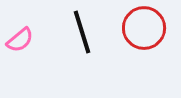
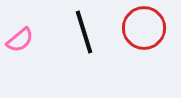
black line: moved 2 px right
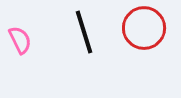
pink semicircle: rotated 76 degrees counterclockwise
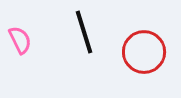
red circle: moved 24 px down
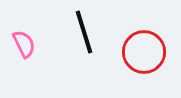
pink semicircle: moved 4 px right, 4 px down
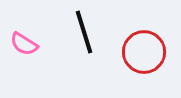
pink semicircle: rotated 148 degrees clockwise
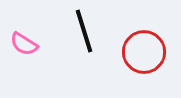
black line: moved 1 px up
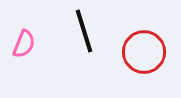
pink semicircle: rotated 100 degrees counterclockwise
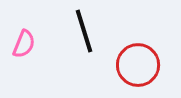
red circle: moved 6 px left, 13 px down
